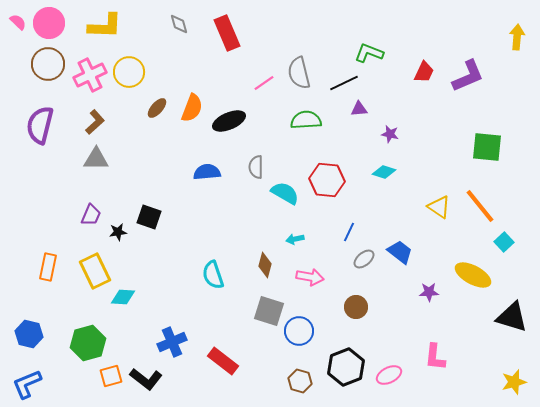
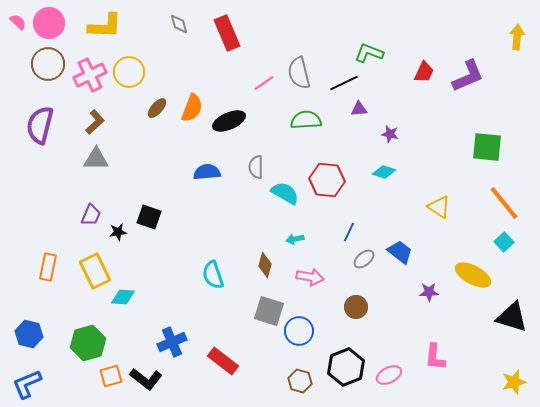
orange line at (480, 206): moved 24 px right, 3 px up
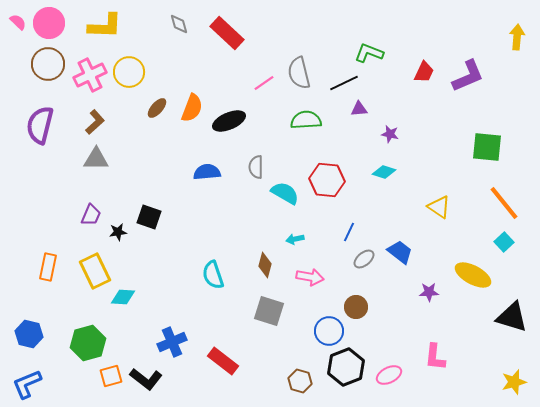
red rectangle at (227, 33): rotated 24 degrees counterclockwise
blue circle at (299, 331): moved 30 px right
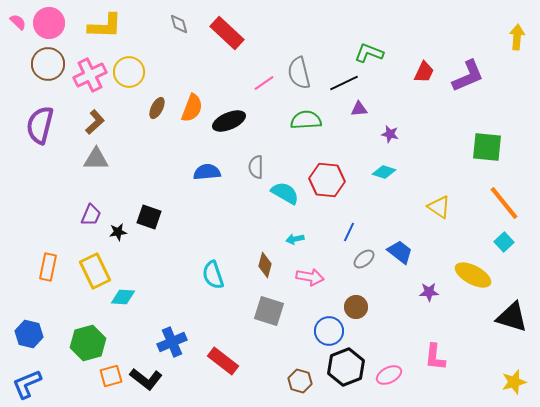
brown ellipse at (157, 108): rotated 15 degrees counterclockwise
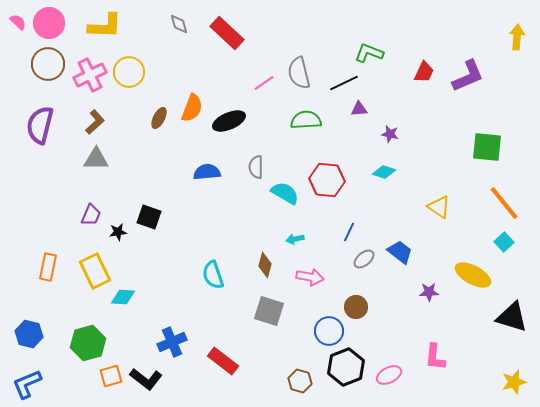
brown ellipse at (157, 108): moved 2 px right, 10 px down
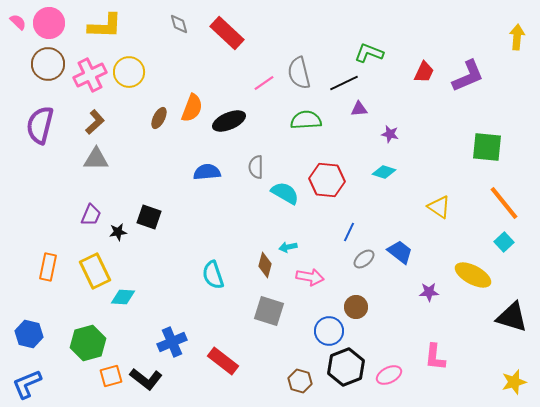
cyan arrow at (295, 239): moved 7 px left, 8 px down
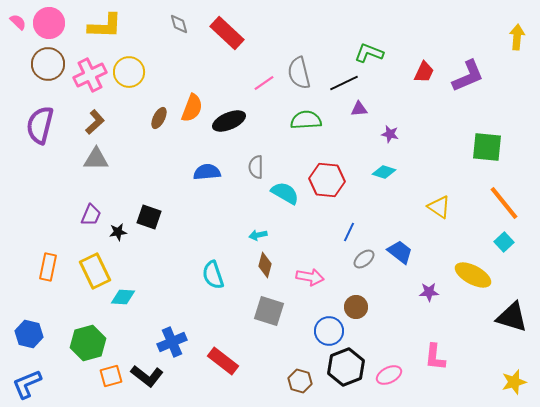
cyan arrow at (288, 247): moved 30 px left, 12 px up
black L-shape at (146, 379): moved 1 px right, 3 px up
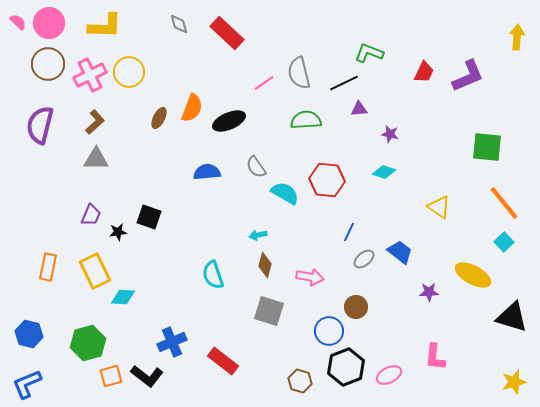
gray semicircle at (256, 167): rotated 35 degrees counterclockwise
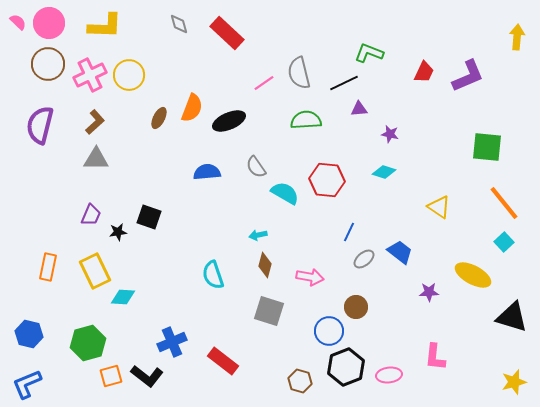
yellow circle at (129, 72): moved 3 px down
pink ellipse at (389, 375): rotated 20 degrees clockwise
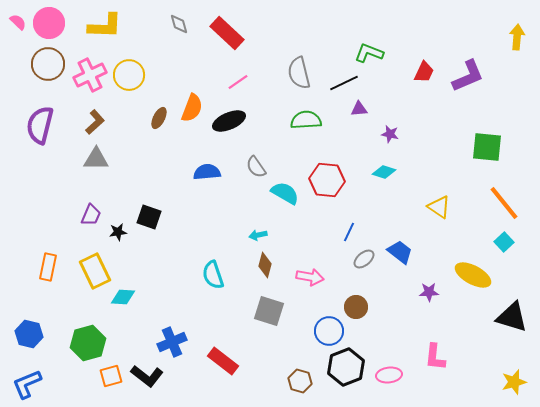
pink line at (264, 83): moved 26 px left, 1 px up
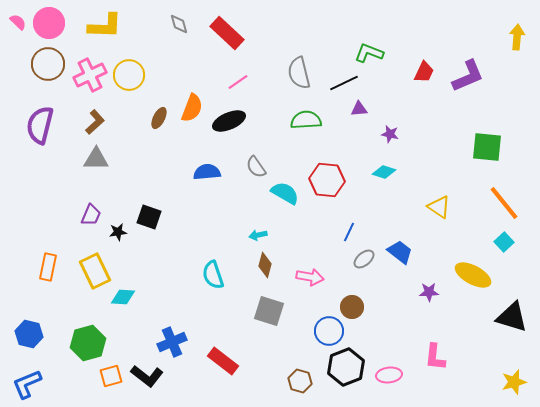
brown circle at (356, 307): moved 4 px left
